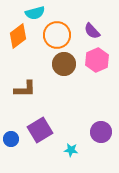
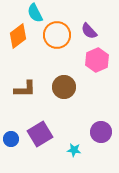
cyan semicircle: rotated 78 degrees clockwise
purple semicircle: moved 3 px left
brown circle: moved 23 px down
purple square: moved 4 px down
cyan star: moved 3 px right
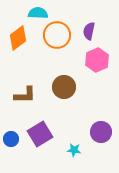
cyan semicircle: moved 3 px right; rotated 120 degrees clockwise
purple semicircle: rotated 54 degrees clockwise
orange diamond: moved 2 px down
brown L-shape: moved 6 px down
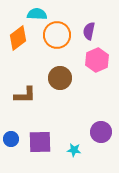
cyan semicircle: moved 1 px left, 1 px down
brown circle: moved 4 px left, 9 px up
purple square: moved 8 px down; rotated 30 degrees clockwise
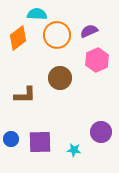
purple semicircle: rotated 54 degrees clockwise
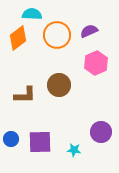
cyan semicircle: moved 5 px left
pink hexagon: moved 1 px left, 3 px down
brown circle: moved 1 px left, 7 px down
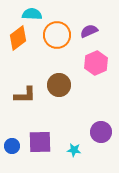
blue circle: moved 1 px right, 7 px down
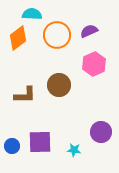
pink hexagon: moved 2 px left, 1 px down
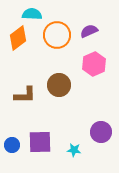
blue circle: moved 1 px up
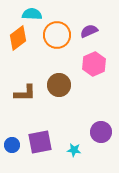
brown L-shape: moved 2 px up
purple square: rotated 10 degrees counterclockwise
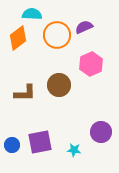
purple semicircle: moved 5 px left, 4 px up
pink hexagon: moved 3 px left
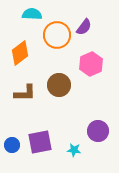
purple semicircle: rotated 150 degrees clockwise
orange diamond: moved 2 px right, 15 px down
purple circle: moved 3 px left, 1 px up
